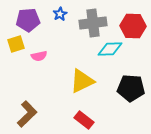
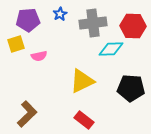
cyan diamond: moved 1 px right
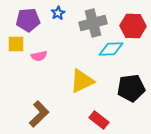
blue star: moved 2 px left, 1 px up
gray cross: rotated 8 degrees counterclockwise
yellow square: rotated 18 degrees clockwise
black pentagon: rotated 12 degrees counterclockwise
brown L-shape: moved 12 px right
red rectangle: moved 15 px right
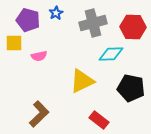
blue star: moved 2 px left
purple pentagon: rotated 20 degrees clockwise
red hexagon: moved 1 px down
yellow square: moved 2 px left, 1 px up
cyan diamond: moved 5 px down
black pentagon: rotated 20 degrees clockwise
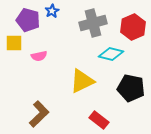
blue star: moved 4 px left, 2 px up
red hexagon: rotated 25 degrees counterclockwise
cyan diamond: rotated 15 degrees clockwise
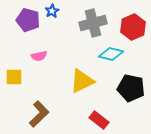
yellow square: moved 34 px down
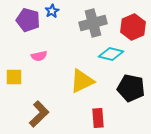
red rectangle: moved 1 px left, 2 px up; rotated 48 degrees clockwise
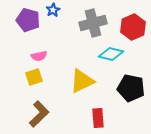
blue star: moved 1 px right, 1 px up
yellow square: moved 20 px right; rotated 18 degrees counterclockwise
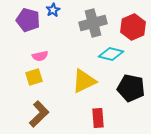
pink semicircle: moved 1 px right
yellow triangle: moved 2 px right
